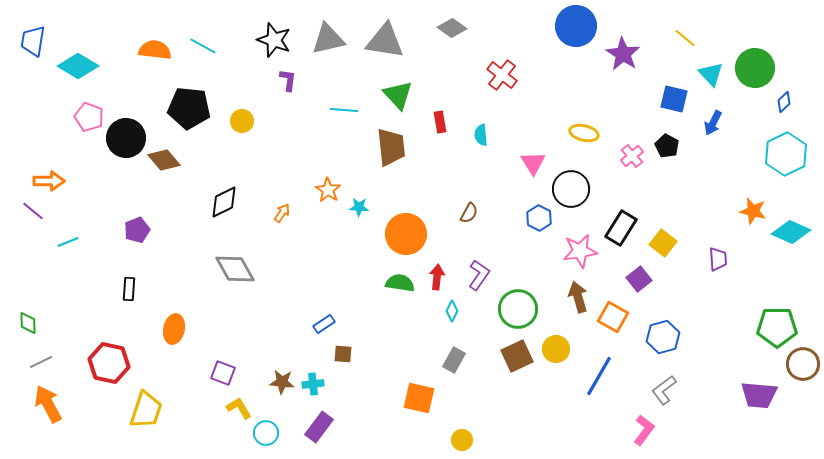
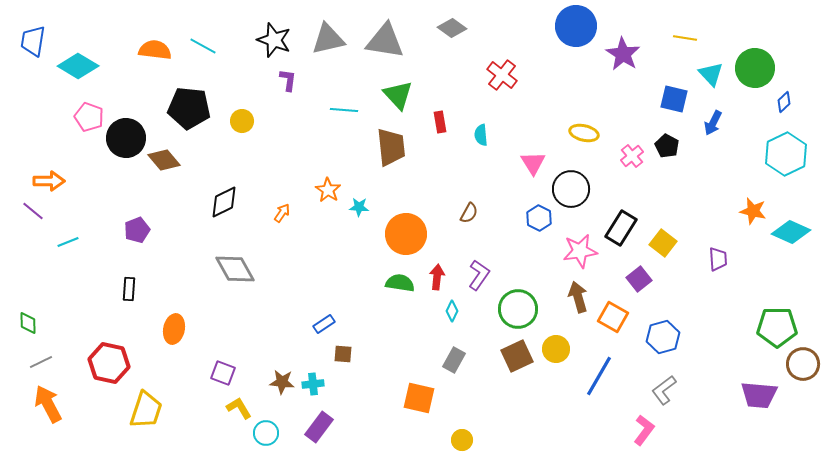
yellow line at (685, 38): rotated 30 degrees counterclockwise
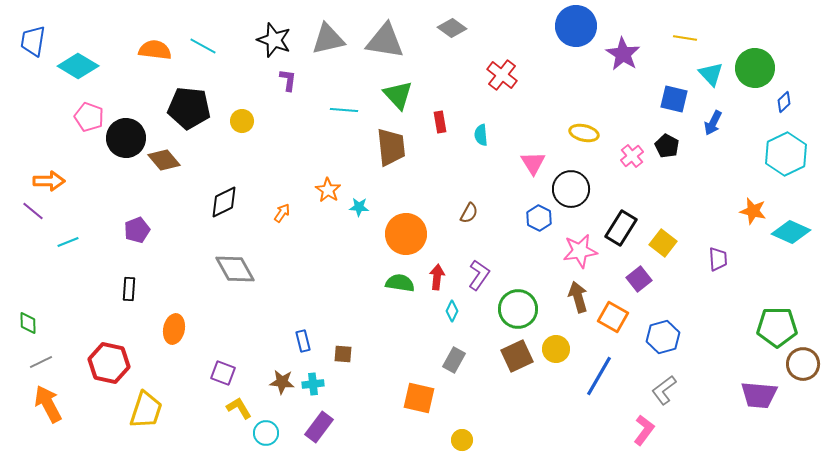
blue rectangle at (324, 324): moved 21 px left, 17 px down; rotated 70 degrees counterclockwise
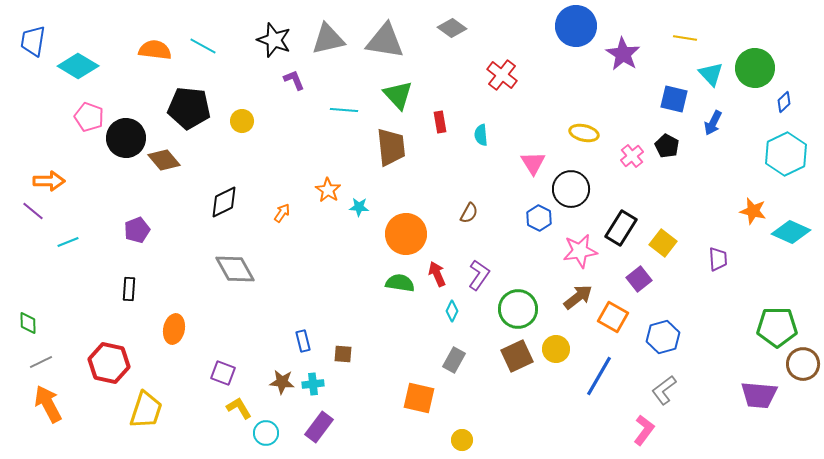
purple L-shape at (288, 80): moved 6 px right; rotated 30 degrees counterclockwise
red arrow at (437, 277): moved 3 px up; rotated 30 degrees counterclockwise
brown arrow at (578, 297): rotated 68 degrees clockwise
